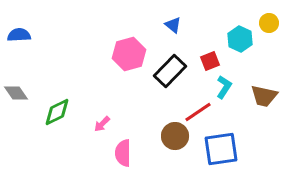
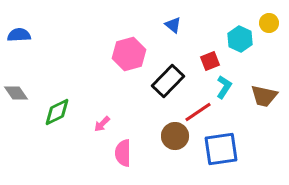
black rectangle: moved 2 px left, 10 px down
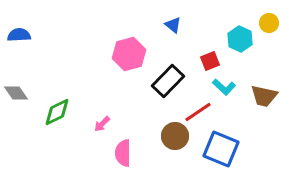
cyan L-shape: rotated 100 degrees clockwise
blue square: rotated 30 degrees clockwise
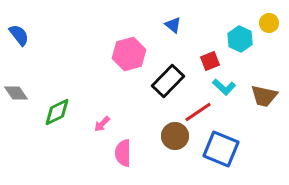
blue semicircle: rotated 55 degrees clockwise
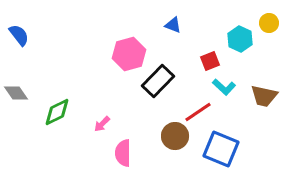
blue triangle: rotated 18 degrees counterclockwise
black rectangle: moved 10 px left
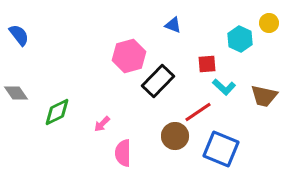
pink hexagon: moved 2 px down
red square: moved 3 px left, 3 px down; rotated 18 degrees clockwise
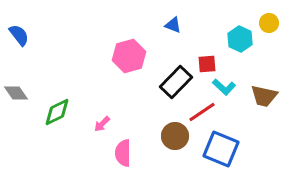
black rectangle: moved 18 px right, 1 px down
red line: moved 4 px right
